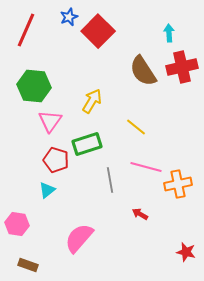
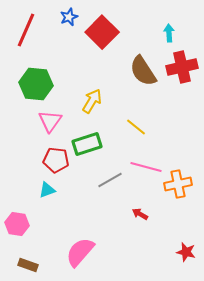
red square: moved 4 px right, 1 px down
green hexagon: moved 2 px right, 2 px up
red pentagon: rotated 10 degrees counterclockwise
gray line: rotated 70 degrees clockwise
cyan triangle: rotated 18 degrees clockwise
pink semicircle: moved 1 px right, 14 px down
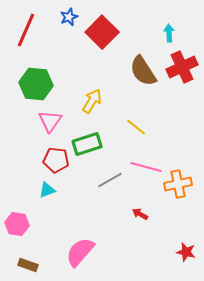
red cross: rotated 12 degrees counterclockwise
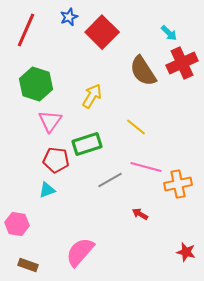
cyan arrow: rotated 138 degrees clockwise
red cross: moved 4 px up
green hexagon: rotated 12 degrees clockwise
yellow arrow: moved 5 px up
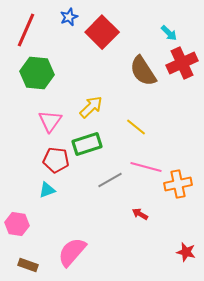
green hexagon: moved 1 px right, 11 px up; rotated 12 degrees counterclockwise
yellow arrow: moved 1 px left, 11 px down; rotated 15 degrees clockwise
pink semicircle: moved 8 px left
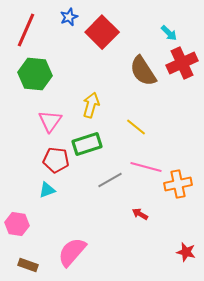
green hexagon: moved 2 px left, 1 px down
yellow arrow: moved 2 px up; rotated 30 degrees counterclockwise
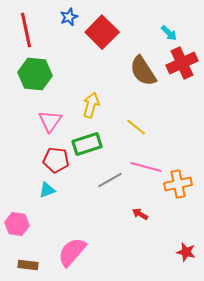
red line: rotated 36 degrees counterclockwise
brown rectangle: rotated 12 degrees counterclockwise
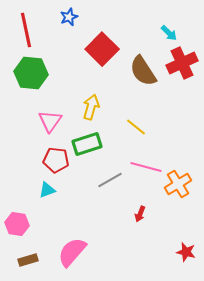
red square: moved 17 px down
green hexagon: moved 4 px left, 1 px up
yellow arrow: moved 2 px down
orange cross: rotated 20 degrees counterclockwise
red arrow: rotated 98 degrees counterclockwise
brown rectangle: moved 5 px up; rotated 24 degrees counterclockwise
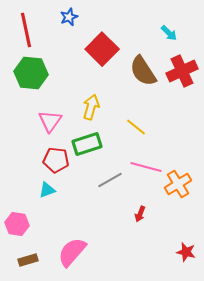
red cross: moved 8 px down
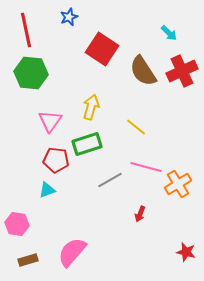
red square: rotated 12 degrees counterclockwise
